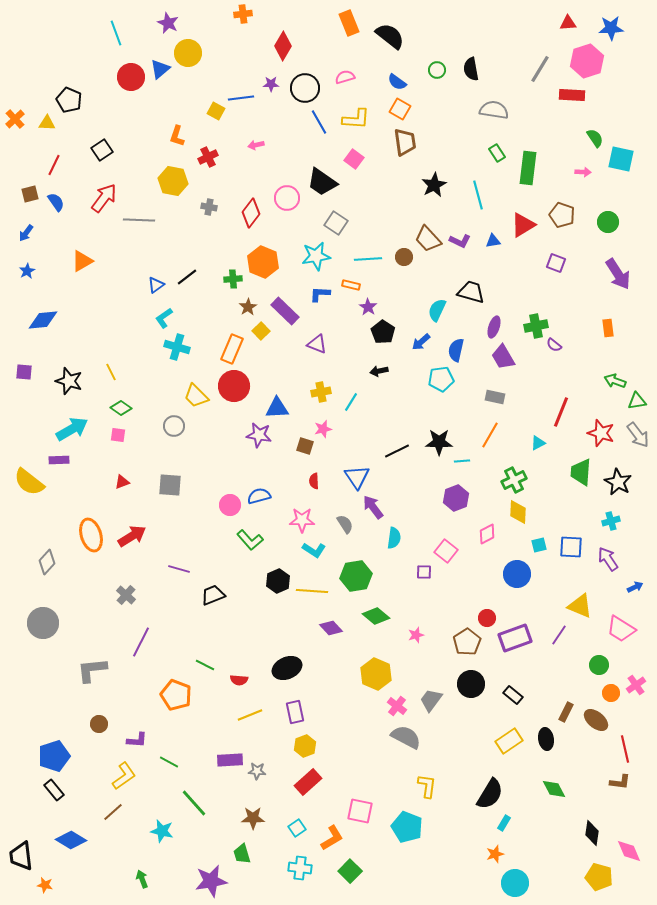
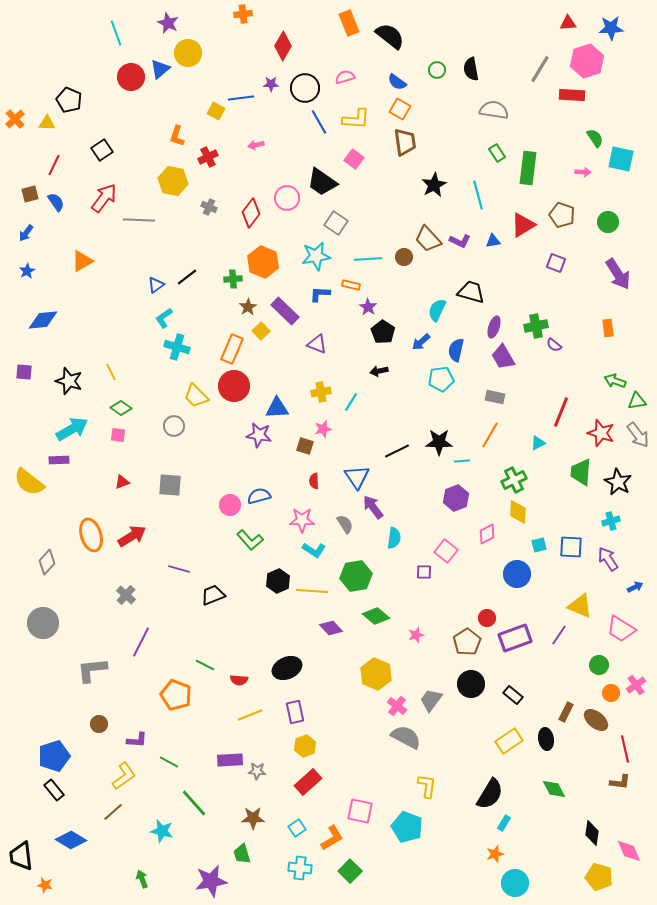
gray cross at (209, 207): rotated 14 degrees clockwise
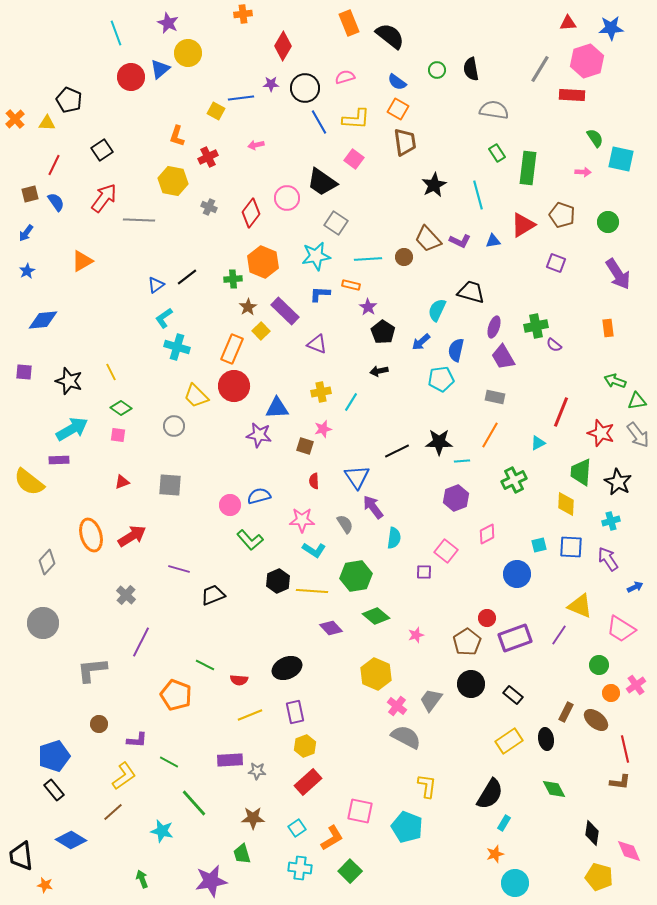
orange square at (400, 109): moved 2 px left
yellow diamond at (518, 512): moved 48 px right, 8 px up
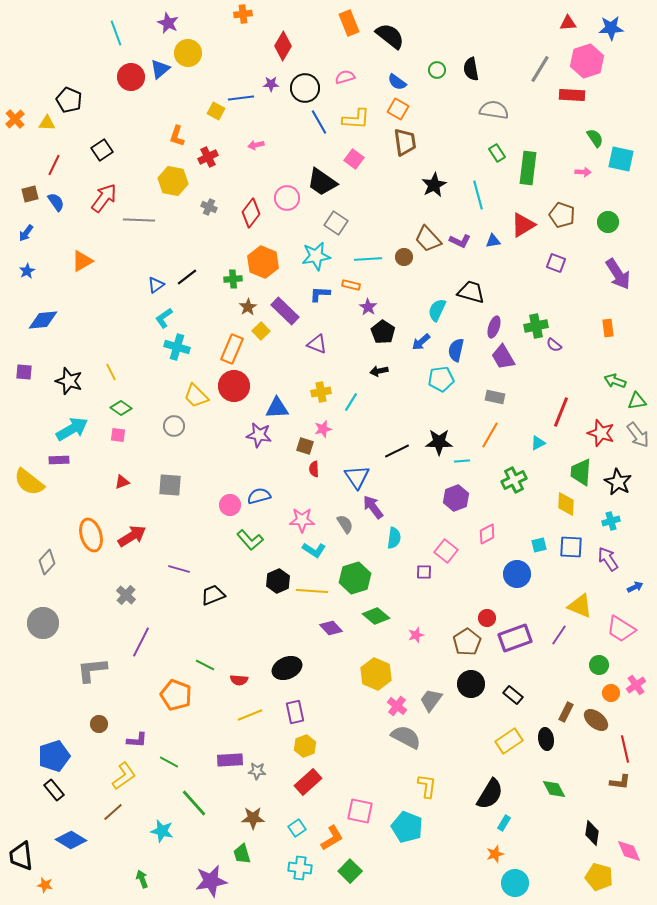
red semicircle at (314, 481): moved 12 px up
green hexagon at (356, 576): moved 1 px left, 2 px down; rotated 8 degrees counterclockwise
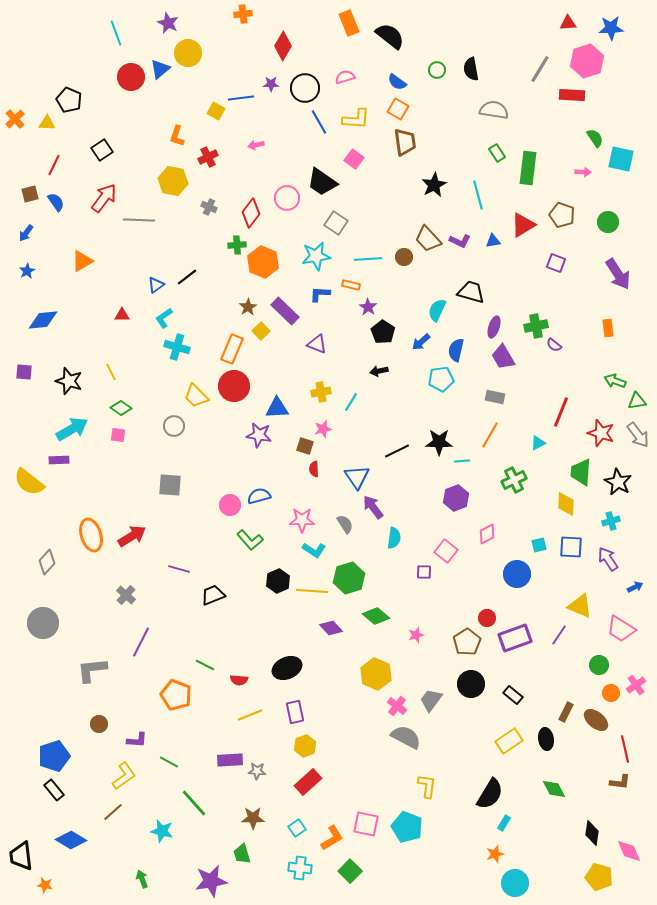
green cross at (233, 279): moved 4 px right, 34 px up
red triangle at (122, 482): moved 167 px up; rotated 21 degrees clockwise
green hexagon at (355, 578): moved 6 px left
pink square at (360, 811): moved 6 px right, 13 px down
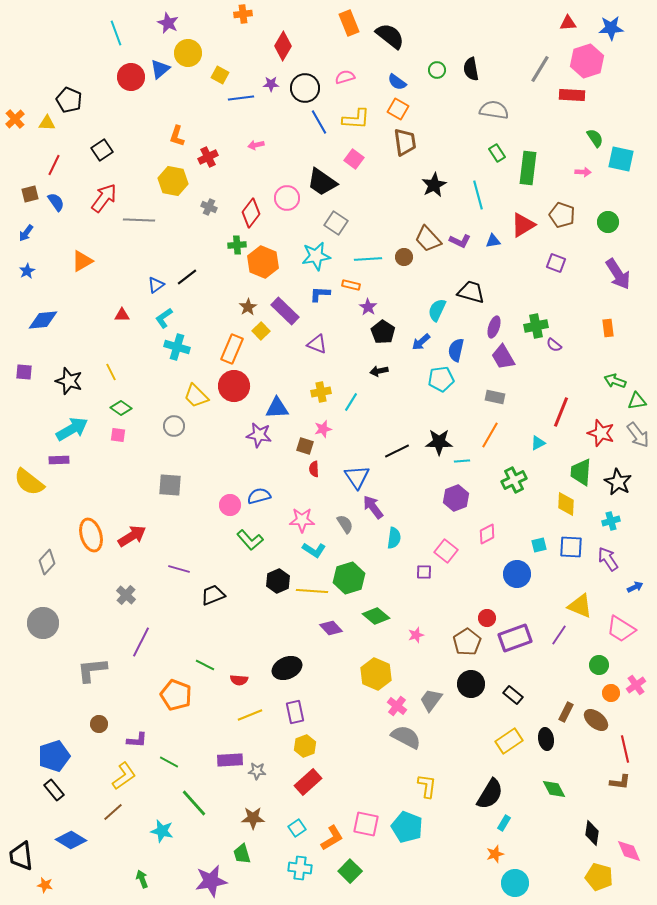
yellow square at (216, 111): moved 4 px right, 36 px up
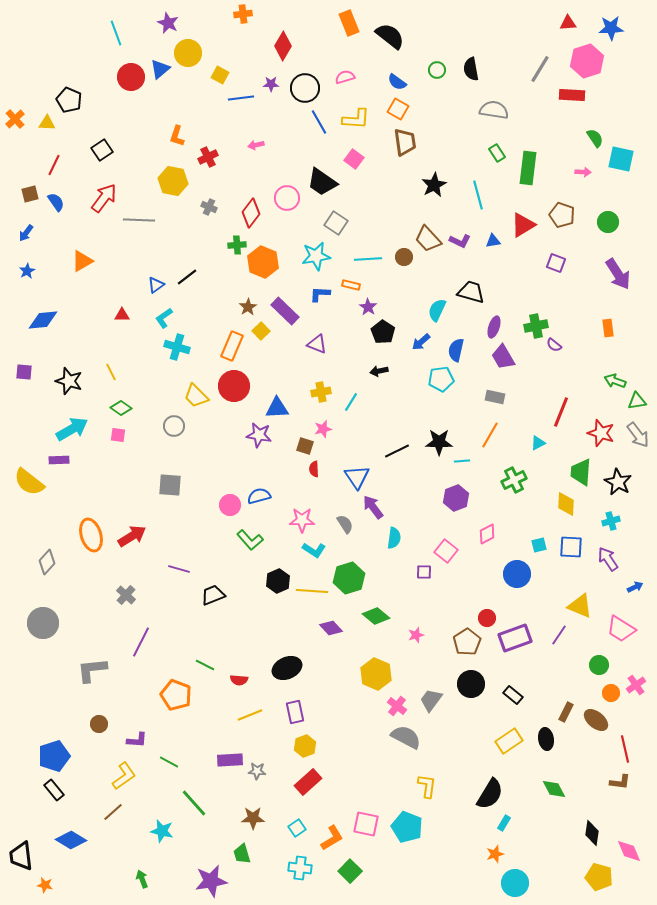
orange rectangle at (232, 349): moved 3 px up
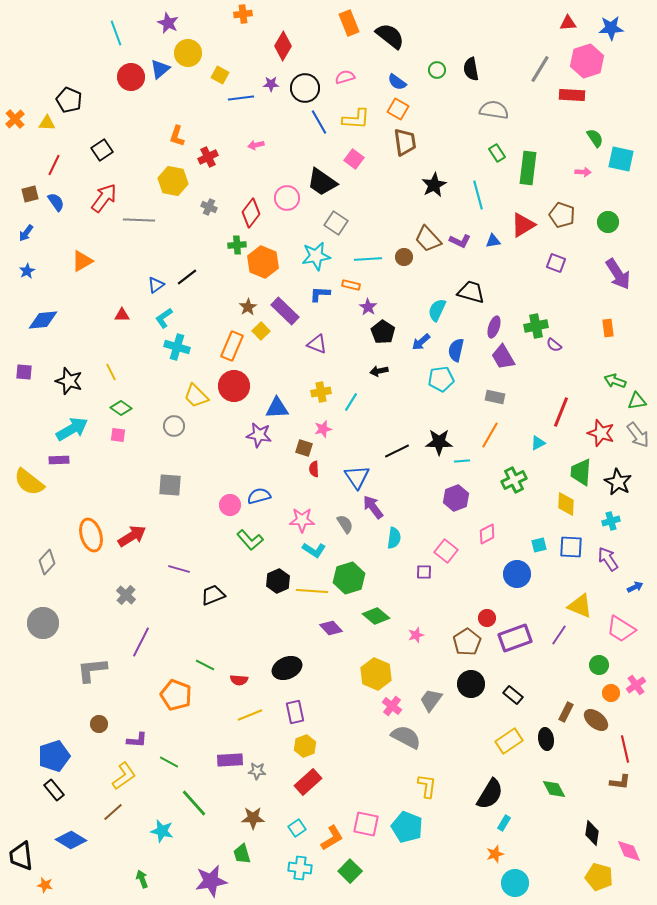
brown square at (305, 446): moved 1 px left, 2 px down
pink cross at (397, 706): moved 5 px left
